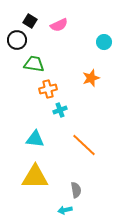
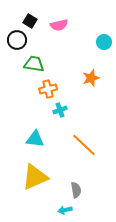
pink semicircle: rotated 12 degrees clockwise
yellow triangle: rotated 24 degrees counterclockwise
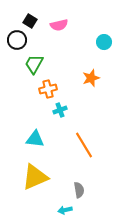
green trapezoid: rotated 70 degrees counterclockwise
orange line: rotated 16 degrees clockwise
gray semicircle: moved 3 px right
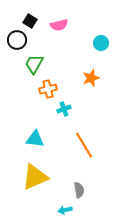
cyan circle: moved 3 px left, 1 px down
cyan cross: moved 4 px right, 1 px up
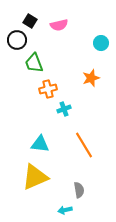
green trapezoid: moved 1 px up; rotated 50 degrees counterclockwise
cyan triangle: moved 5 px right, 5 px down
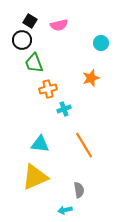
black circle: moved 5 px right
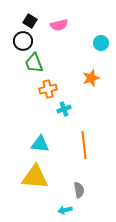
black circle: moved 1 px right, 1 px down
orange line: rotated 24 degrees clockwise
yellow triangle: rotated 28 degrees clockwise
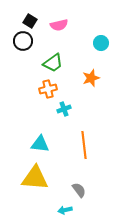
green trapezoid: moved 19 px right; rotated 105 degrees counterclockwise
yellow triangle: moved 1 px down
gray semicircle: rotated 28 degrees counterclockwise
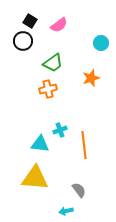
pink semicircle: rotated 24 degrees counterclockwise
cyan cross: moved 4 px left, 21 px down
cyan arrow: moved 1 px right, 1 px down
